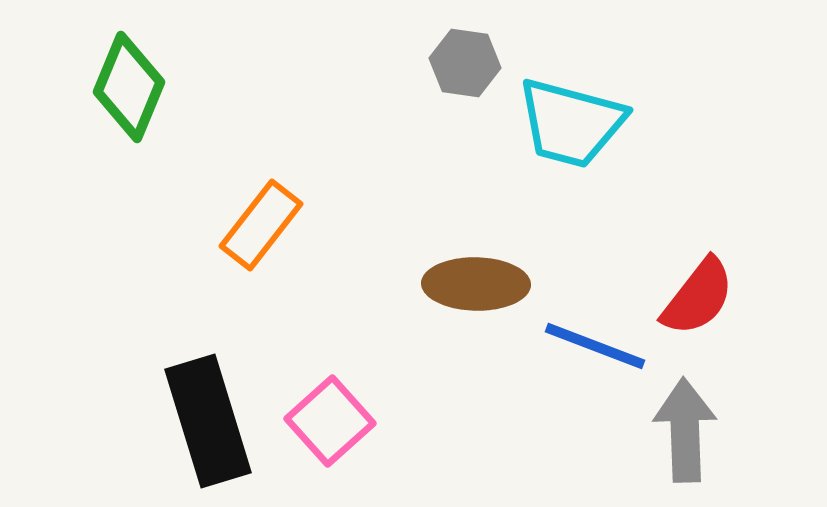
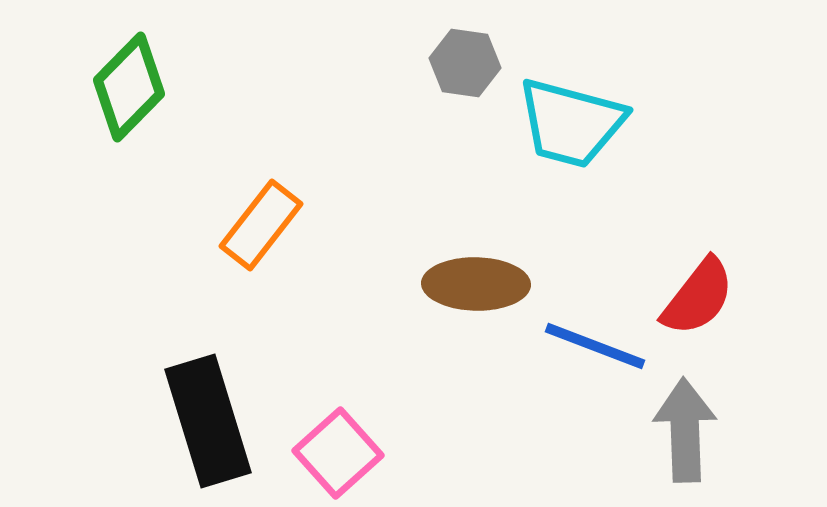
green diamond: rotated 22 degrees clockwise
pink square: moved 8 px right, 32 px down
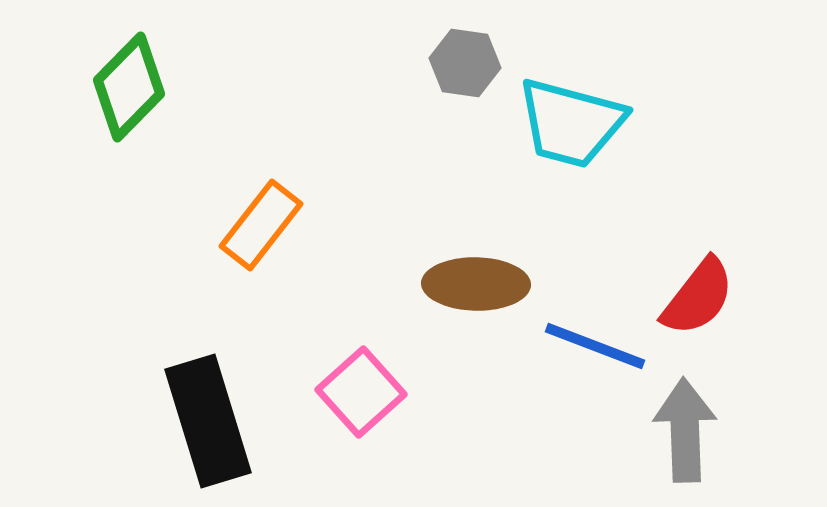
pink square: moved 23 px right, 61 px up
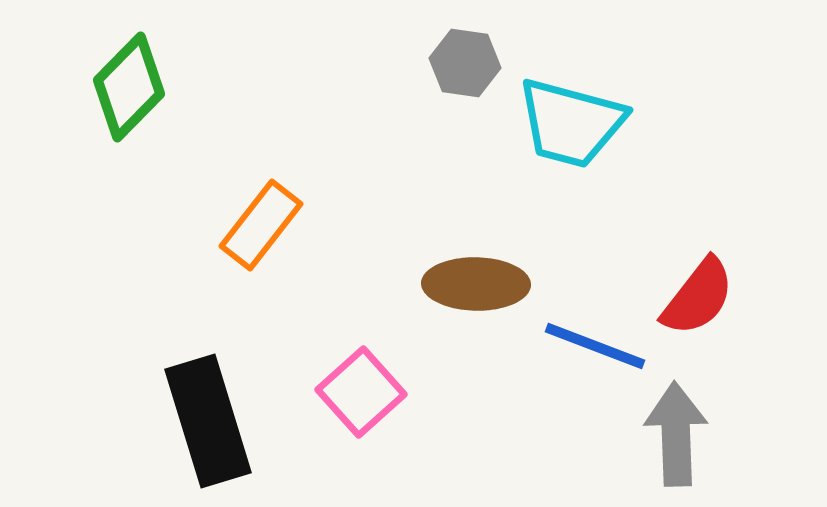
gray arrow: moved 9 px left, 4 px down
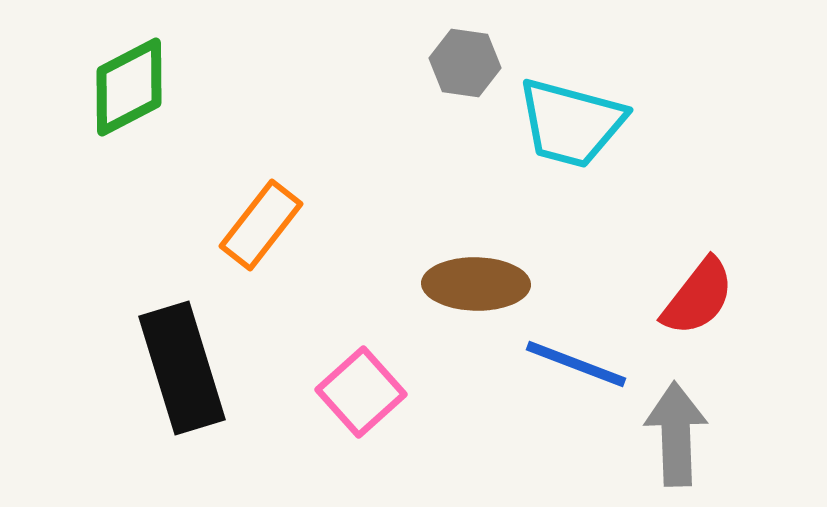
green diamond: rotated 18 degrees clockwise
blue line: moved 19 px left, 18 px down
black rectangle: moved 26 px left, 53 px up
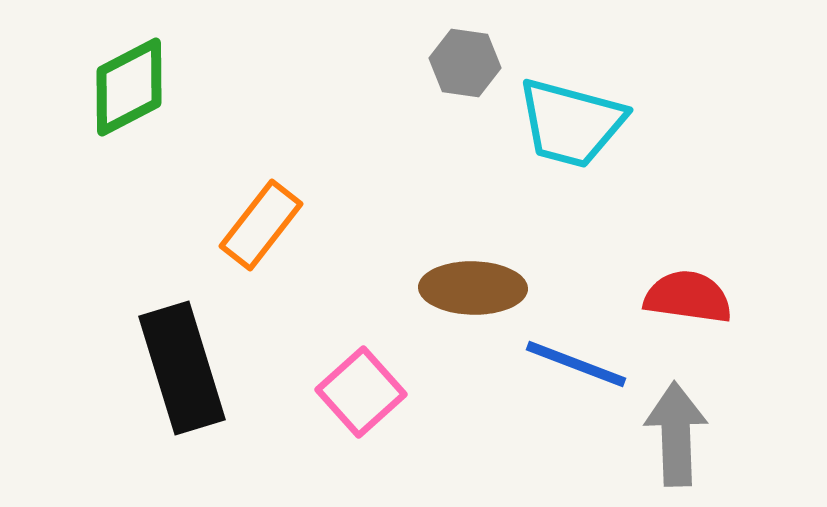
brown ellipse: moved 3 px left, 4 px down
red semicircle: moved 10 px left; rotated 120 degrees counterclockwise
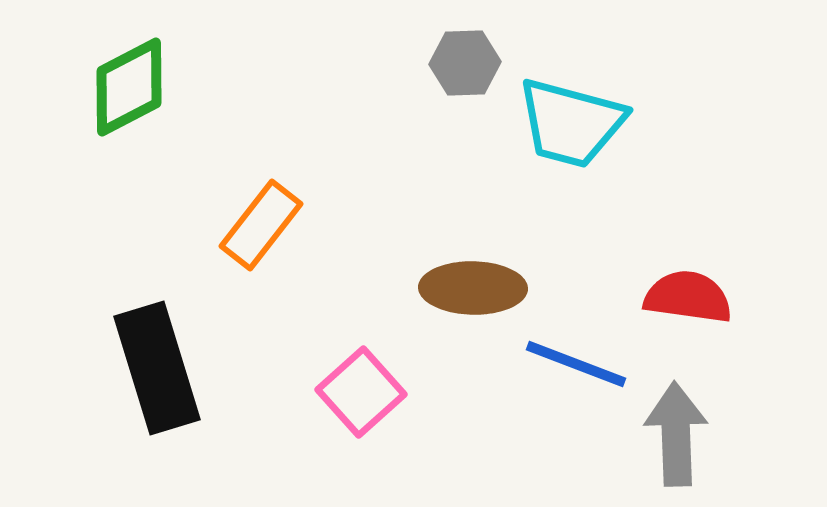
gray hexagon: rotated 10 degrees counterclockwise
black rectangle: moved 25 px left
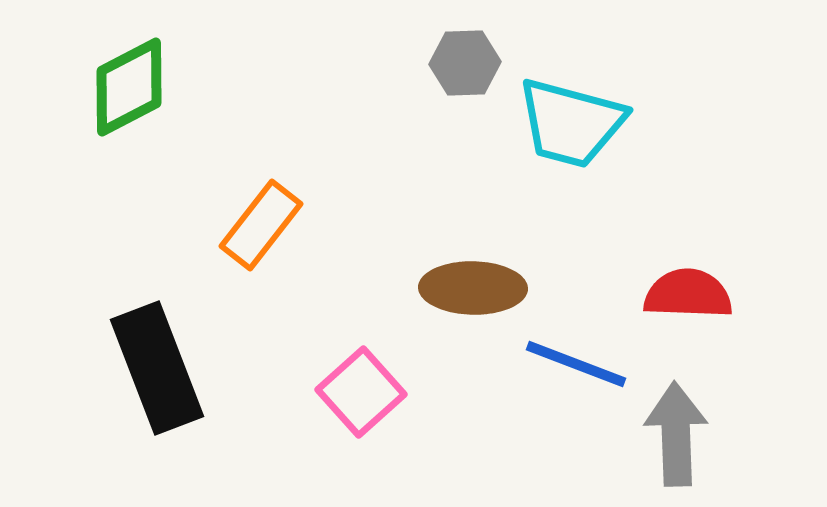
red semicircle: moved 3 px up; rotated 6 degrees counterclockwise
black rectangle: rotated 4 degrees counterclockwise
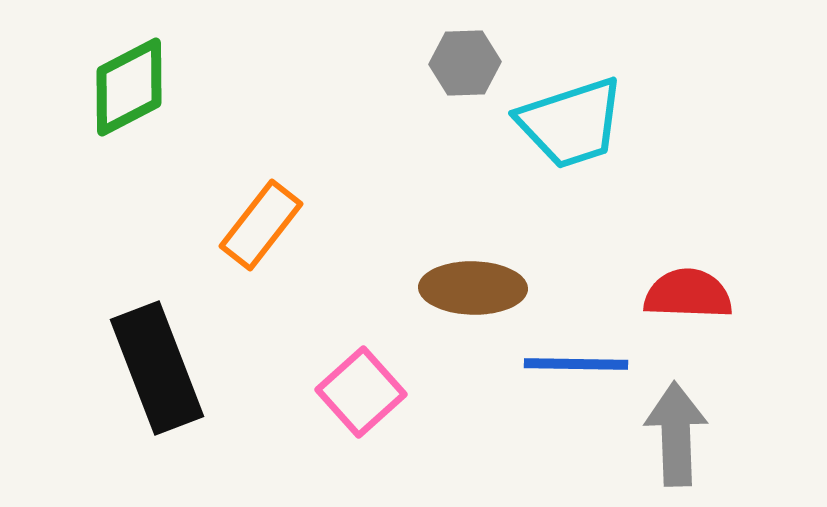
cyan trapezoid: rotated 33 degrees counterclockwise
blue line: rotated 20 degrees counterclockwise
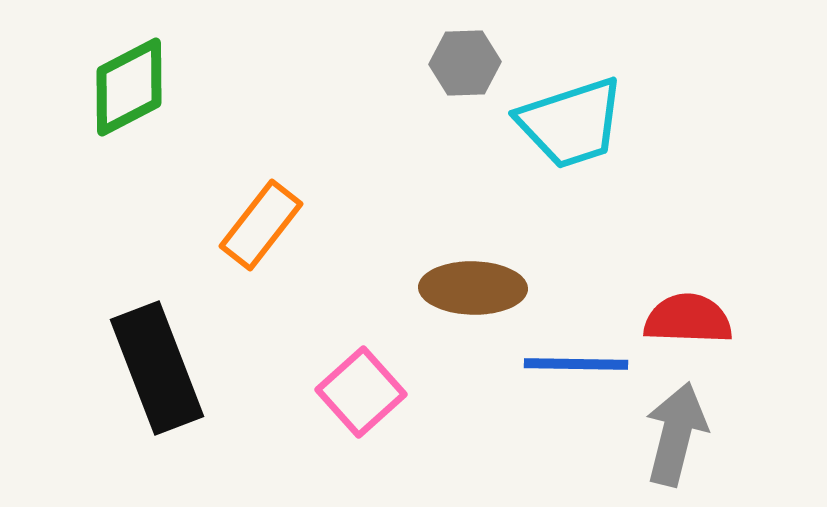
red semicircle: moved 25 px down
gray arrow: rotated 16 degrees clockwise
